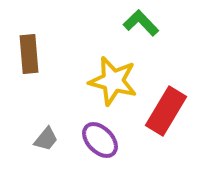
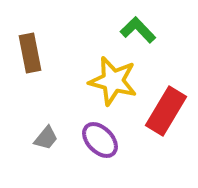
green L-shape: moved 3 px left, 7 px down
brown rectangle: moved 1 px right, 1 px up; rotated 6 degrees counterclockwise
gray trapezoid: moved 1 px up
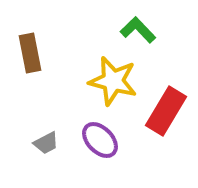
gray trapezoid: moved 5 px down; rotated 24 degrees clockwise
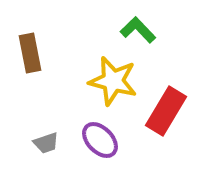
gray trapezoid: rotated 8 degrees clockwise
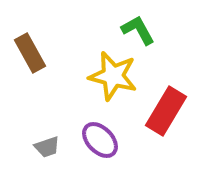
green L-shape: rotated 15 degrees clockwise
brown rectangle: rotated 18 degrees counterclockwise
yellow star: moved 5 px up
gray trapezoid: moved 1 px right, 4 px down
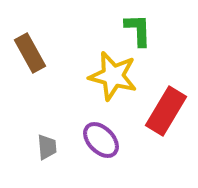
green L-shape: rotated 27 degrees clockwise
purple ellipse: moved 1 px right
gray trapezoid: rotated 76 degrees counterclockwise
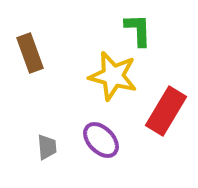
brown rectangle: rotated 9 degrees clockwise
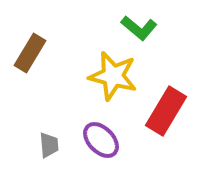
green L-shape: moved 1 px right, 2 px up; rotated 132 degrees clockwise
brown rectangle: rotated 51 degrees clockwise
gray trapezoid: moved 2 px right, 2 px up
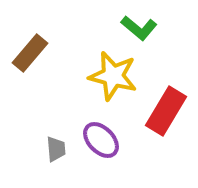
brown rectangle: rotated 9 degrees clockwise
gray trapezoid: moved 7 px right, 4 px down
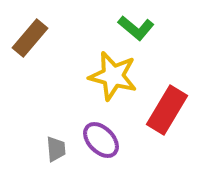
green L-shape: moved 3 px left
brown rectangle: moved 15 px up
red rectangle: moved 1 px right, 1 px up
